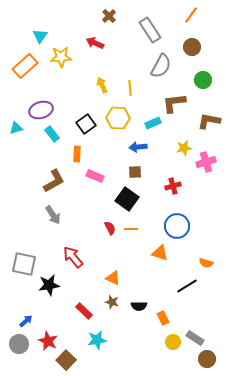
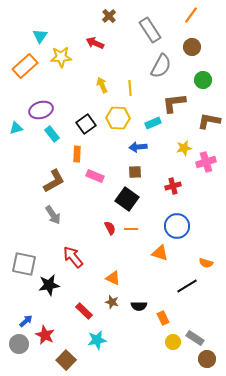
red star at (48, 341): moved 3 px left, 6 px up
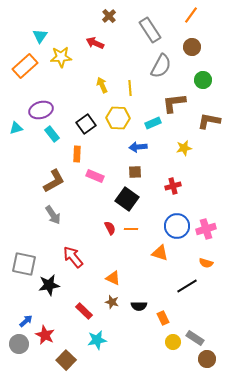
pink cross at (206, 162): moved 67 px down
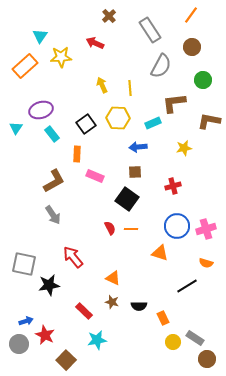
cyan triangle at (16, 128): rotated 40 degrees counterclockwise
blue arrow at (26, 321): rotated 24 degrees clockwise
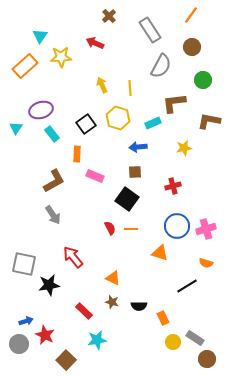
yellow hexagon at (118, 118): rotated 15 degrees clockwise
